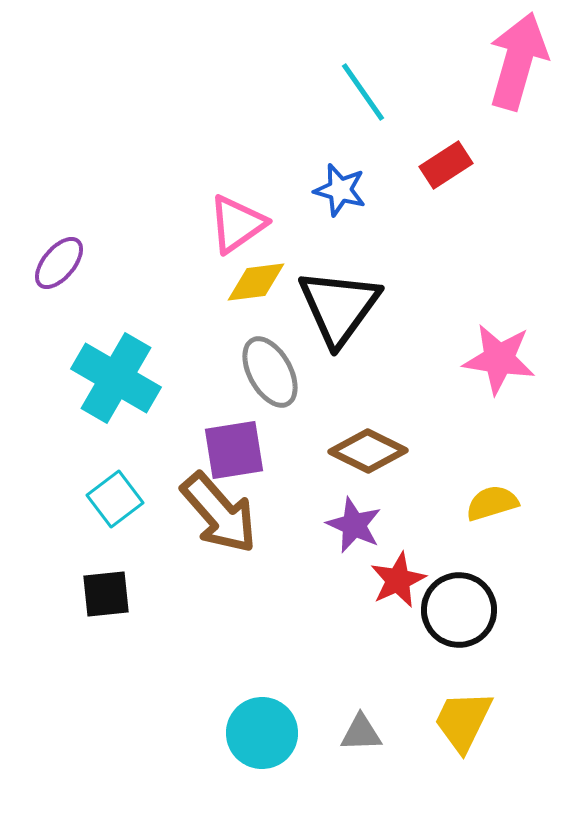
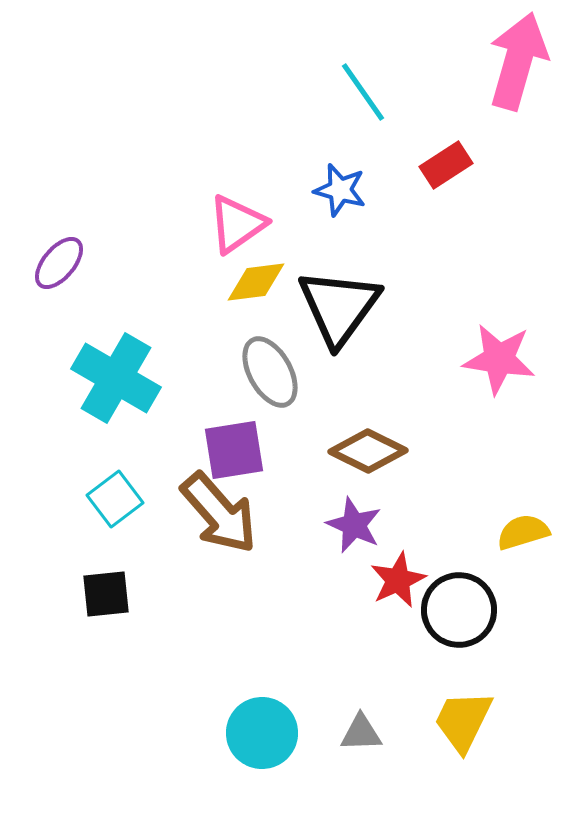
yellow semicircle: moved 31 px right, 29 px down
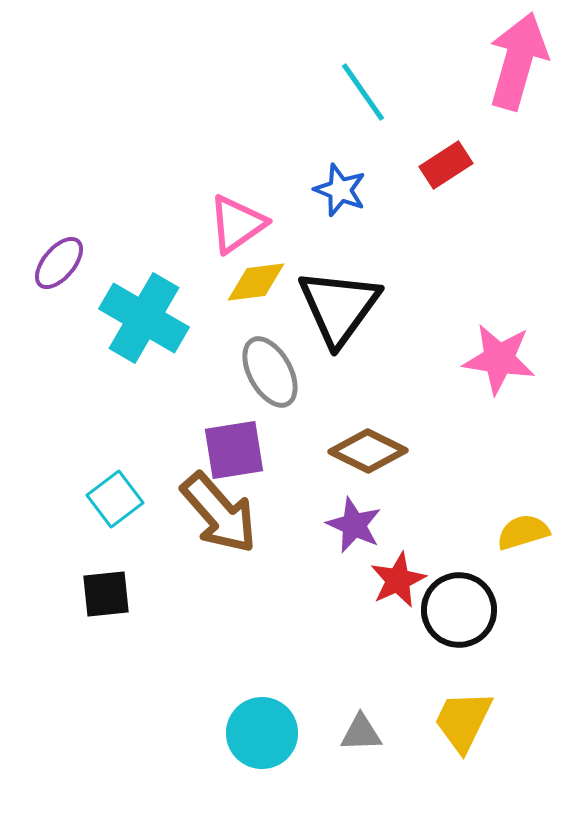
blue star: rotated 6 degrees clockwise
cyan cross: moved 28 px right, 60 px up
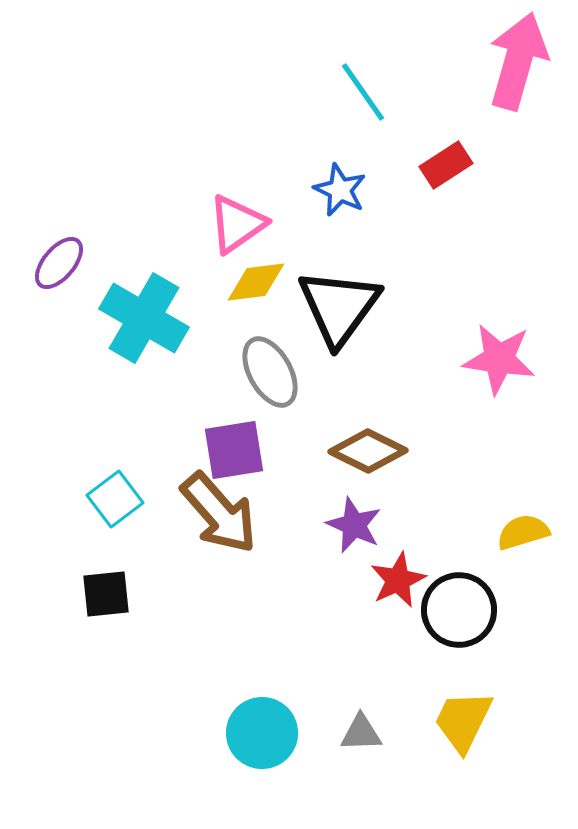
blue star: rotated 4 degrees clockwise
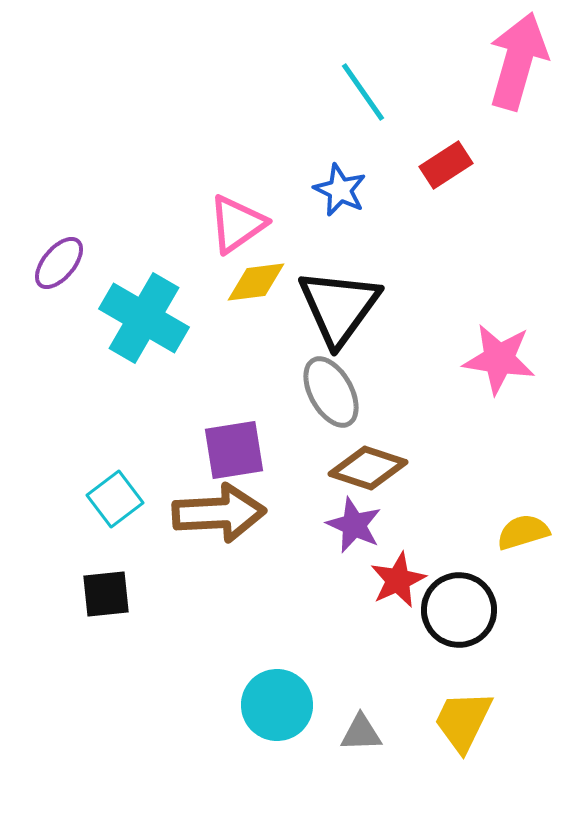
gray ellipse: moved 61 px right, 20 px down
brown diamond: moved 17 px down; rotated 8 degrees counterclockwise
brown arrow: rotated 52 degrees counterclockwise
cyan circle: moved 15 px right, 28 px up
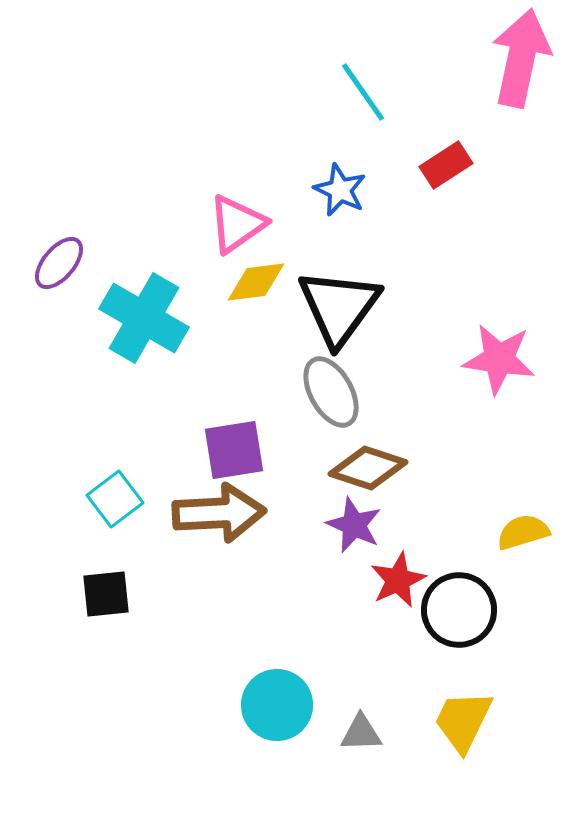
pink arrow: moved 3 px right, 3 px up; rotated 4 degrees counterclockwise
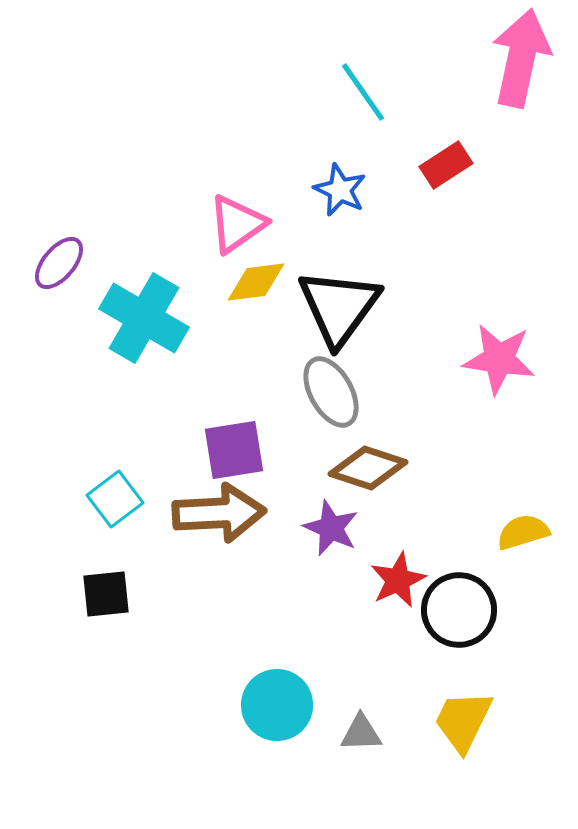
purple star: moved 23 px left, 3 px down
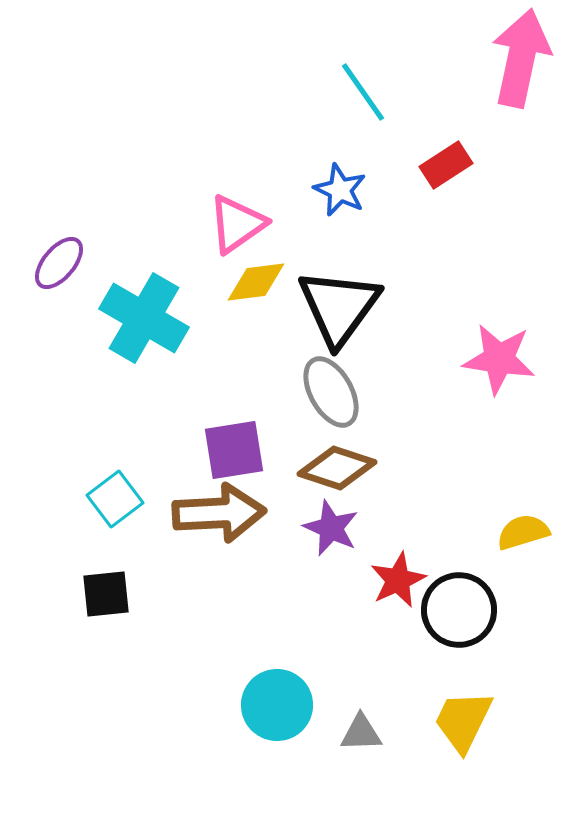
brown diamond: moved 31 px left
